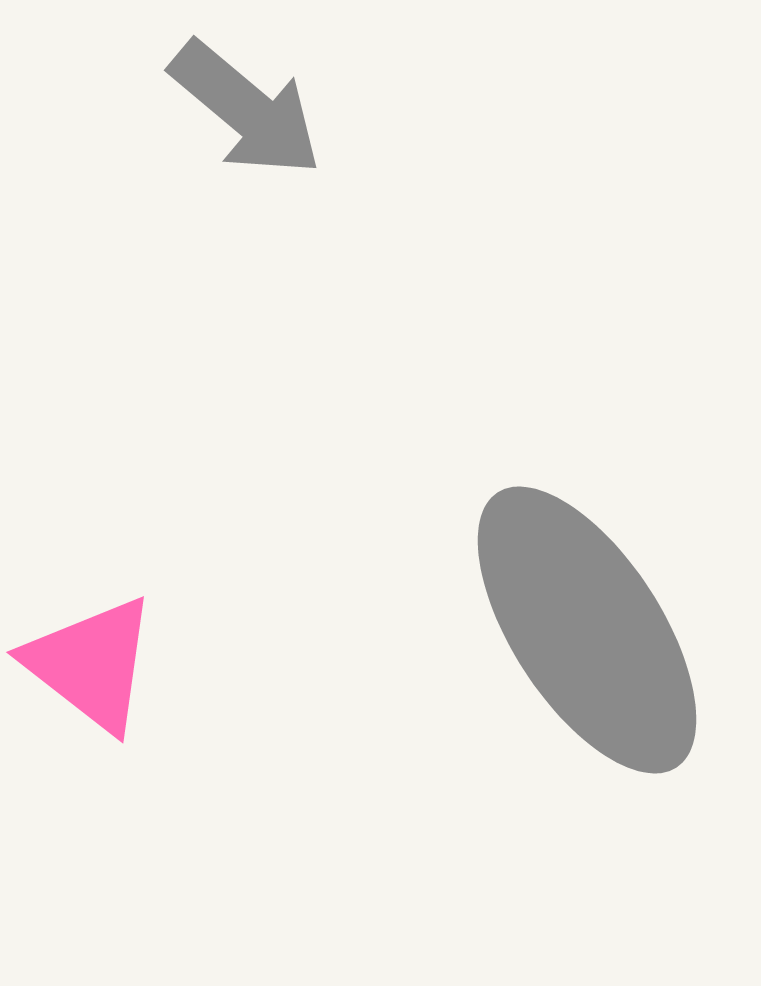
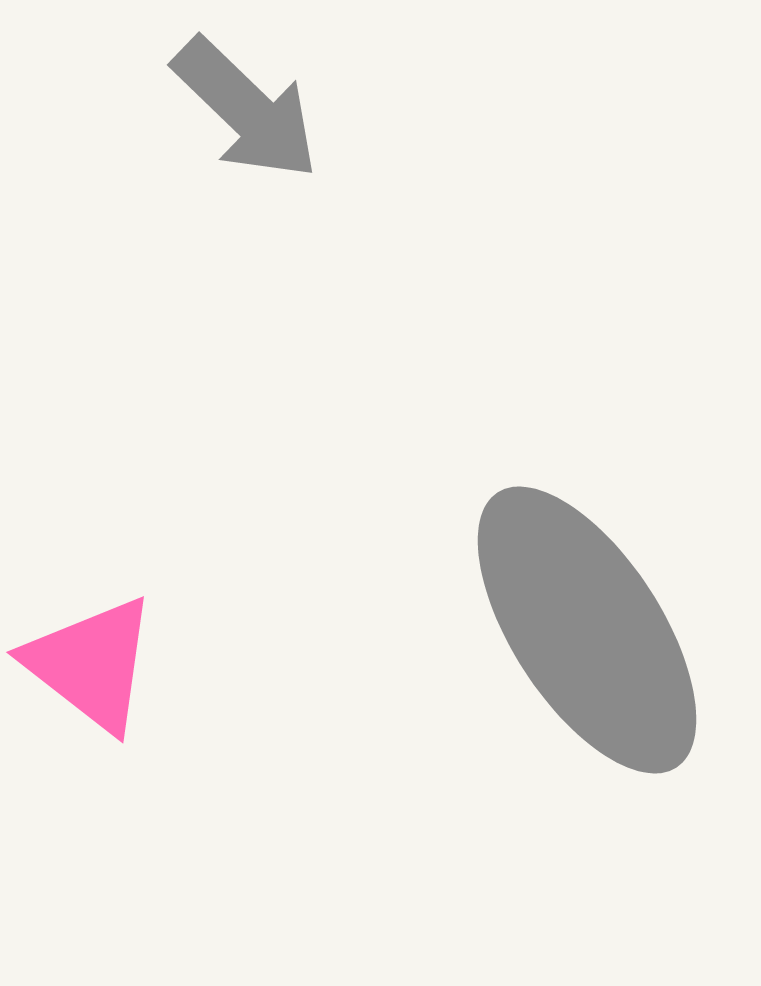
gray arrow: rotated 4 degrees clockwise
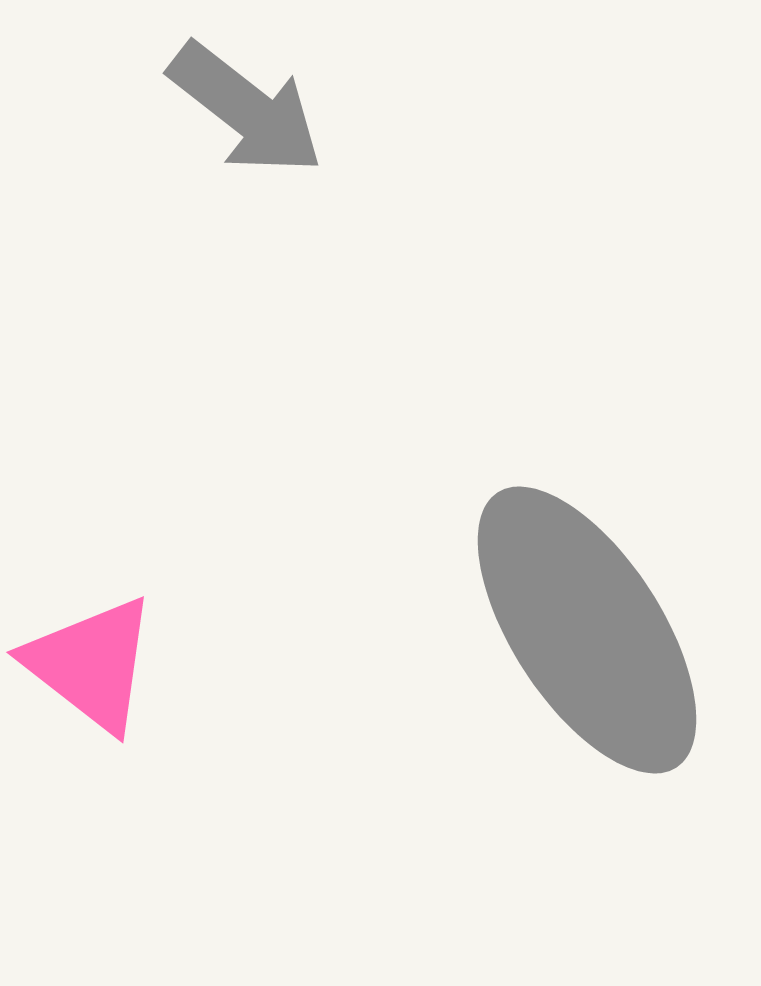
gray arrow: rotated 6 degrees counterclockwise
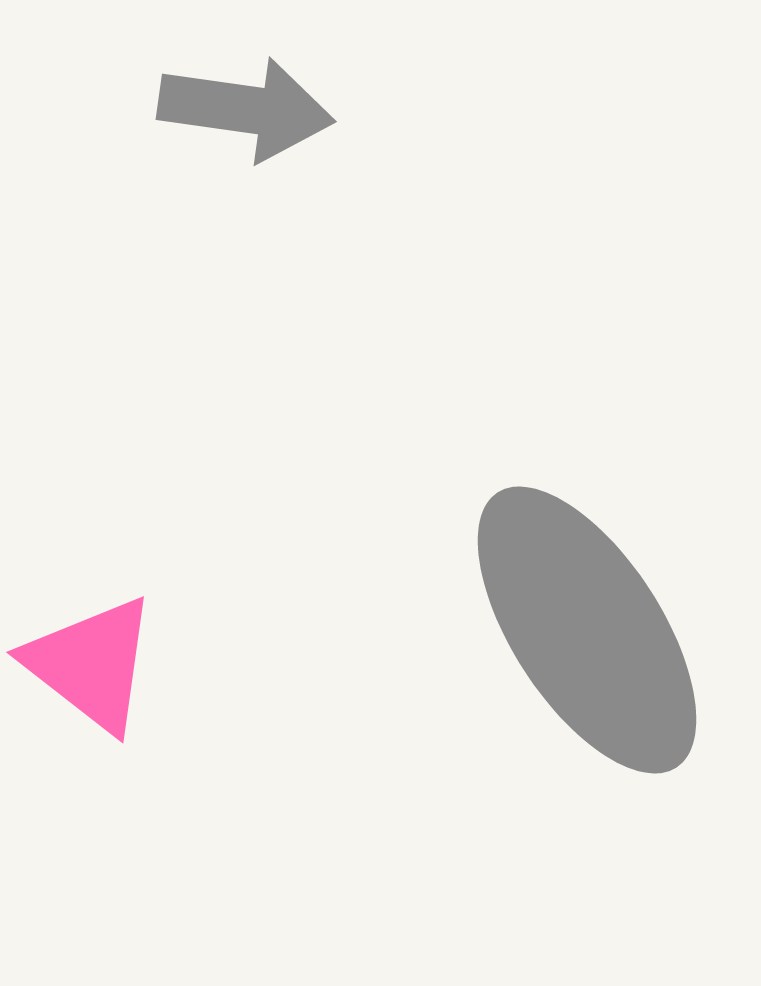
gray arrow: rotated 30 degrees counterclockwise
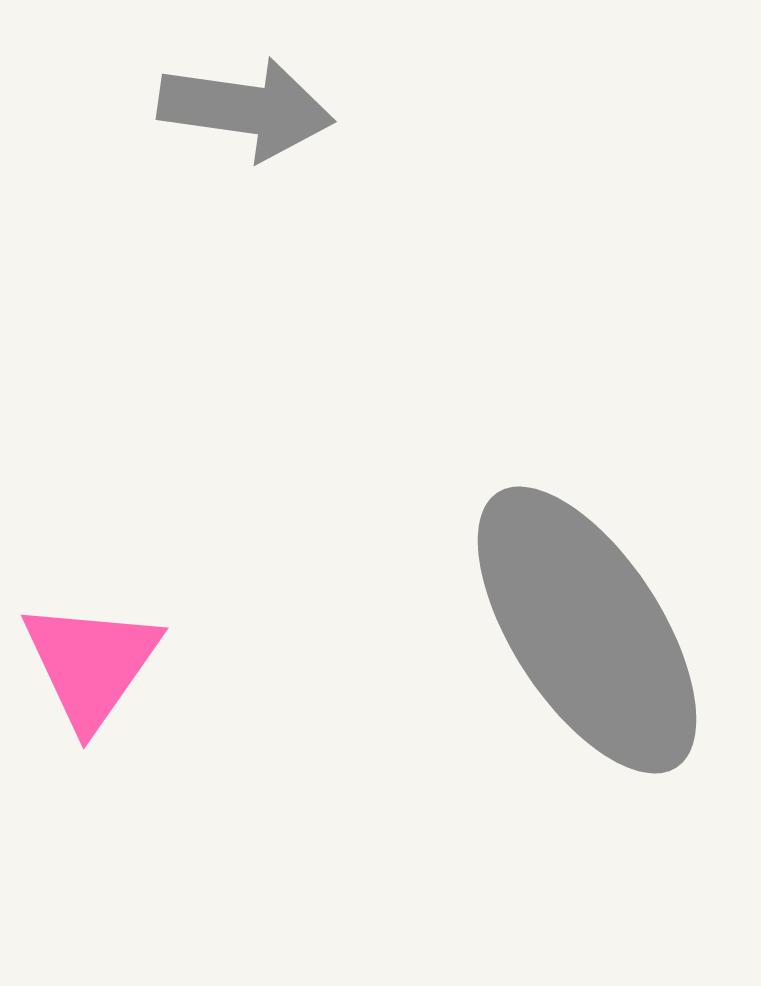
pink triangle: rotated 27 degrees clockwise
